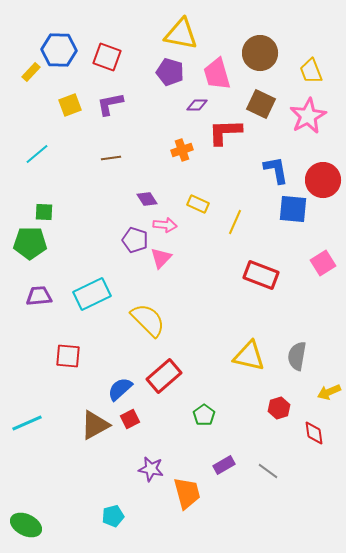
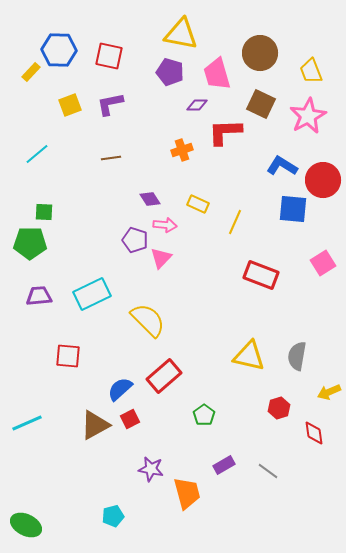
red square at (107, 57): moved 2 px right, 1 px up; rotated 8 degrees counterclockwise
blue L-shape at (276, 170): moved 6 px right, 4 px up; rotated 48 degrees counterclockwise
purple diamond at (147, 199): moved 3 px right
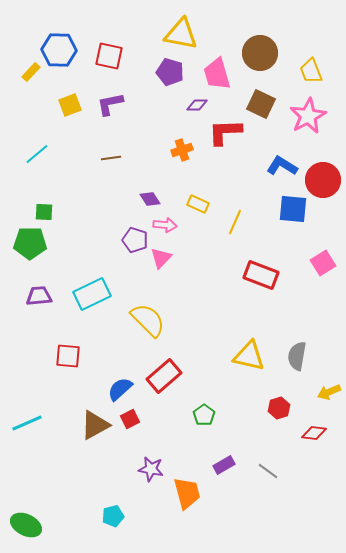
red diamond at (314, 433): rotated 75 degrees counterclockwise
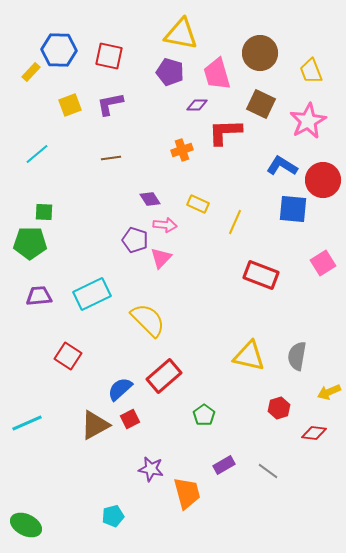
pink star at (308, 116): moved 5 px down
red square at (68, 356): rotated 28 degrees clockwise
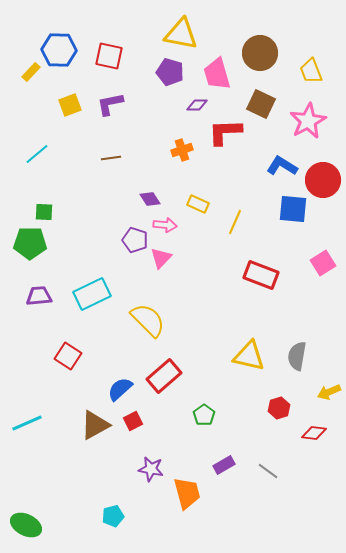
red square at (130, 419): moved 3 px right, 2 px down
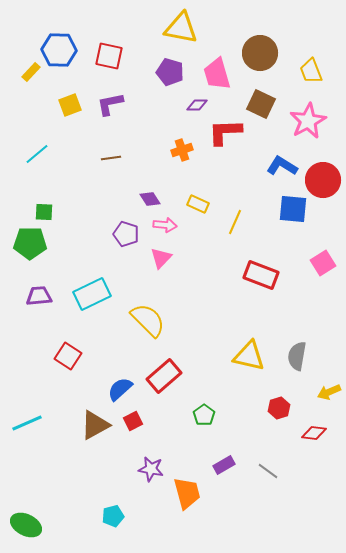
yellow triangle at (181, 34): moved 6 px up
purple pentagon at (135, 240): moved 9 px left, 6 px up
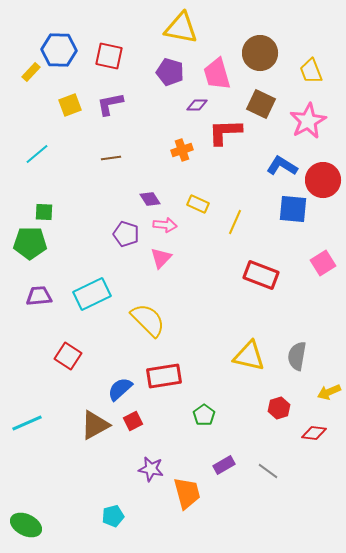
red rectangle at (164, 376): rotated 32 degrees clockwise
